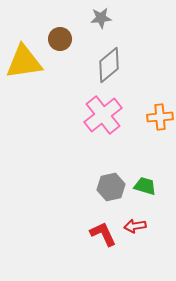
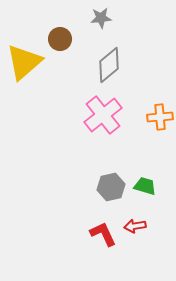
yellow triangle: rotated 33 degrees counterclockwise
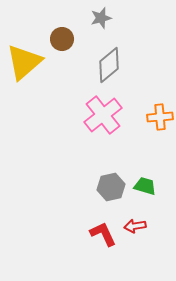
gray star: rotated 10 degrees counterclockwise
brown circle: moved 2 px right
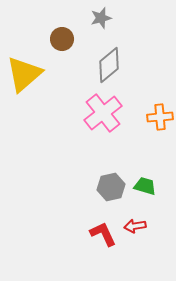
yellow triangle: moved 12 px down
pink cross: moved 2 px up
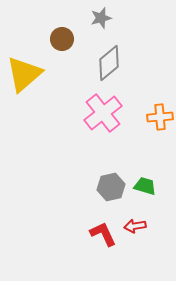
gray diamond: moved 2 px up
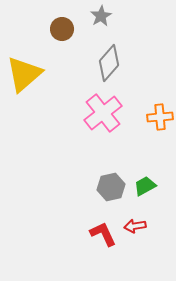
gray star: moved 2 px up; rotated 15 degrees counterclockwise
brown circle: moved 10 px up
gray diamond: rotated 9 degrees counterclockwise
green trapezoid: rotated 45 degrees counterclockwise
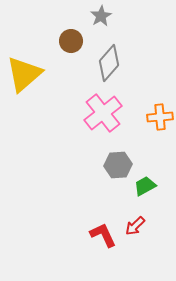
brown circle: moved 9 px right, 12 px down
gray hexagon: moved 7 px right, 22 px up; rotated 8 degrees clockwise
red arrow: rotated 35 degrees counterclockwise
red L-shape: moved 1 px down
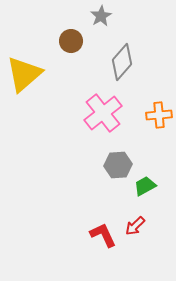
gray diamond: moved 13 px right, 1 px up
orange cross: moved 1 px left, 2 px up
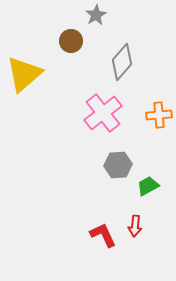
gray star: moved 5 px left, 1 px up
green trapezoid: moved 3 px right
red arrow: rotated 40 degrees counterclockwise
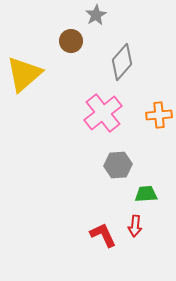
green trapezoid: moved 2 px left, 8 px down; rotated 25 degrees clockwise
